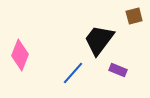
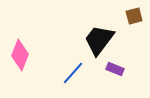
purple rectangle: moved 3 px left, 1 px up
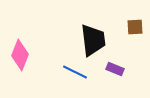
brown square: moved 1 px right, 11 px down; rotated 12 degrees clockwise
black trapezoid: moved 6 px left; rotated 136 degrees clockwise
blue line: moved 2 px right, 1 px up; rotated 75 degrees clockwise
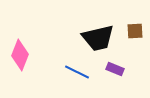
brown square: moved 4 px down
black trapezoid: moved 5 px right, 2 px up; rotated 84 degrees clockwise
blue line: moved 2 px right
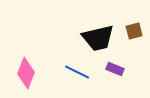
brown square: moved 1 px left; rotated 12 degrees counterclockwise
pink diamond: moved 6 px right, 18 px down
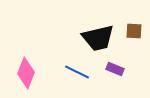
brown square: rotated 18 degrees clockwise
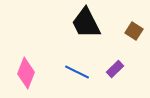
brown square: rotated 30 degrees clockwise
black trapezoid: moved 12 px left, 15 px up; rotated 76 degrees clockwise
purple rectangle: rotated 66 degrees counterclockwise
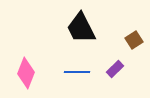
black trapezoid: moved 5 px left, 5 px down
brown square: moved 9 px down; rotated 24 degrees clockwise
blue line: rotated 25 degrees counterclockwise
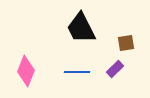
brown square: moved 8 px left, 3 px down; rotated 24 degrees clockwise
pink diamond: moved 2 px up
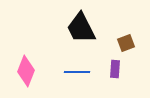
brown square: rotated 12 degrees counterclockwise
purple rectangle: rotated 42 degrees counterclockwise
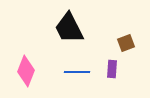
black trapezoid: moved 12 px left
purple rectangle: moved 3 px left
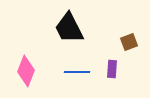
brown square: moved 3 px right, 1 px up
